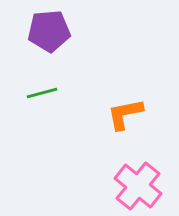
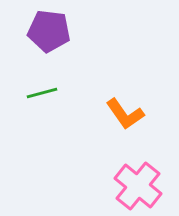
purple pentagon: rotated 12 degrees clockwise
orange L-shape: rotated 114 degrees counterclockwise
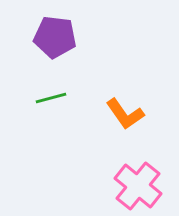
purple pentagon: moved 6 px right, 6 px down
green line: moved 9 px right, 5 px down
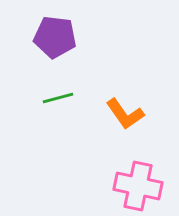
green line: moved 7 px right
pink cross: rotated 27 degrees counterclockwise
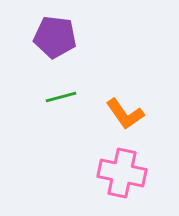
green line: moved 3 px right, 1 px up
pink cross: moved 16 px left, 13 px up
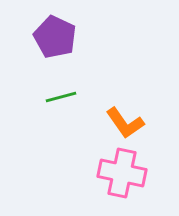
purple pentagon: rotated 18 degrees clockwise
orange L-shape: moved 9 px down
